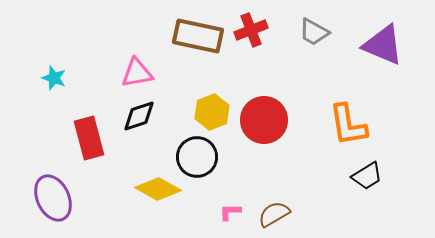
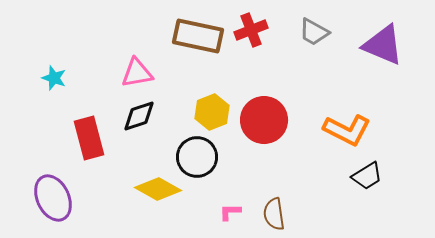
orange L-shape: moved 1 px left, 5 px down; rotated 54 degrees counterclockwise
brown semicircle: rotated 68 degrees counterclockwise
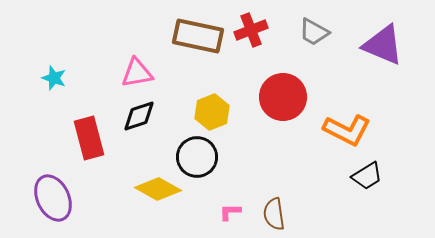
red circle: moved 19 px right, 23 px up
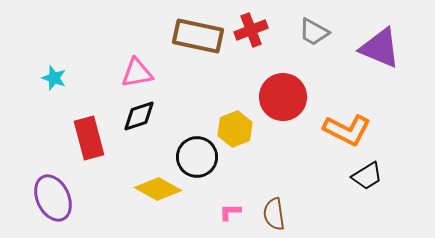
purple triangle: moved 3 px left, 3 px down
yellow hexagon: moved 23 px right, 17 px down
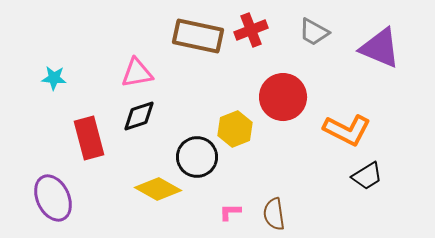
cyan star: rotated 15 degrees counterclockwise
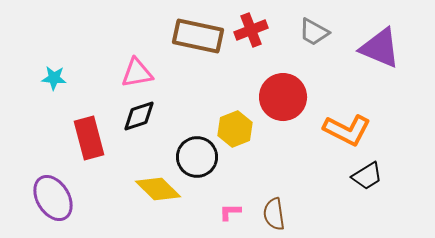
yellow diamond: rotated 15 degrees clockwise
purple ellipse: rotated 6 degrees counterclockwise
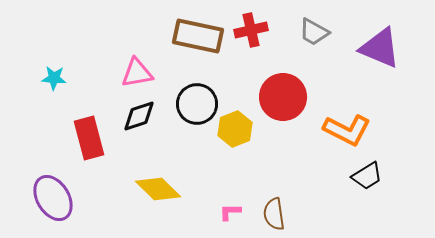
red cross: rotated 8 degrees clockwise
black circle: moved 53 px up
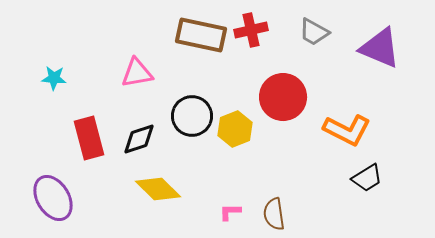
brown rectangle: moved 3 px right, 1 px up
black circle: moved 5 px left, 12 px down
black diamond: moved 23 px down
black trapezoid: moved 2 px down
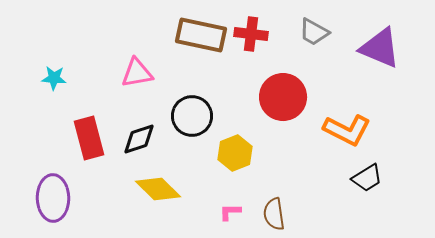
red cross: moved 4 px down; rotated 20 degrees clockwise
yellow hexagon: moved 24 px down
purple ellipse: rotated 30 degrees clockwise
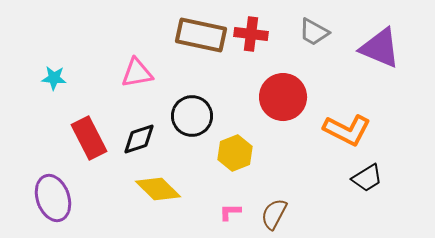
red rectangle: rotated 12 degrees counterclockwise
purple ellipse: rotated 18 degrees counterclockwise
brown semicircle: rotated 36 degrees clockwise
